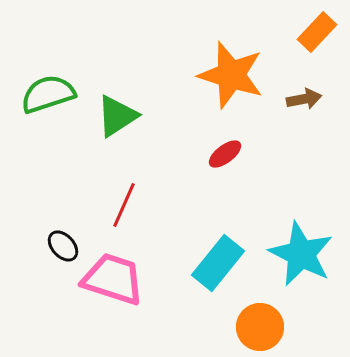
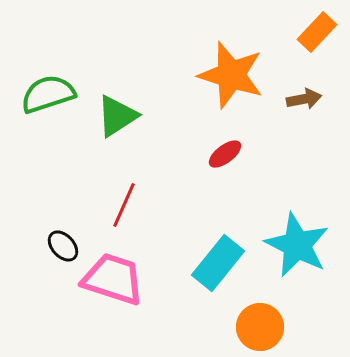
cyan star: moved 4 px left, 9 px up
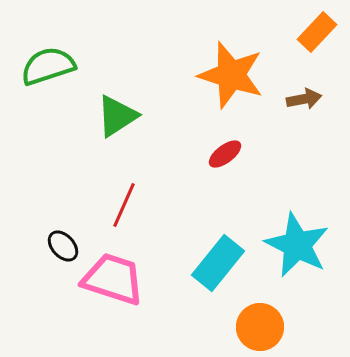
green semicircle: moved 28 px up
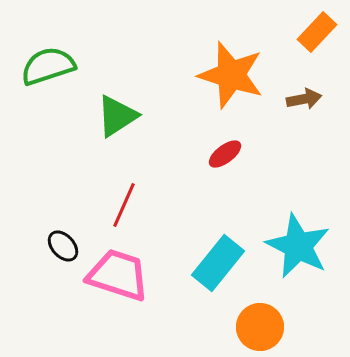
cyan star: moved 1 px right, 1 px down
pink trapezoid: moved 5 px right, 4 px up
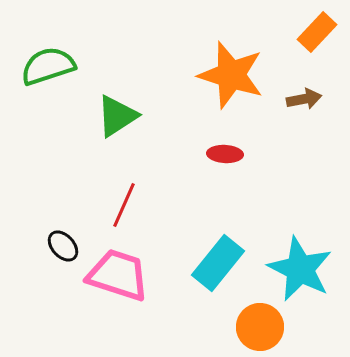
red ellipse: rotated 40 degrees clockwise
cyan star: moved 2 px right, 23 px down
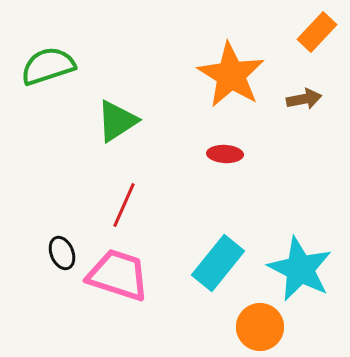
orange star: rotated 14 degrees clockwise
green triangle: moved 5 px down
black ellipse: moved 1 px left, 7 px down; rotated 20 degrees clockwise
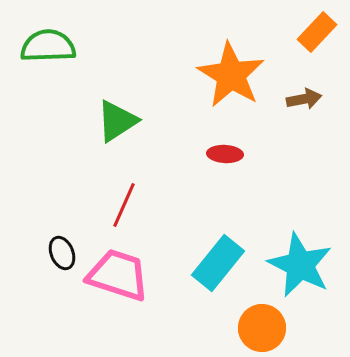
green semicircle: moved 20 px up; rotated 16 degrees clockwise
cyan star: moved 4 px up
orange circle: moved 2 px right, 1 px down
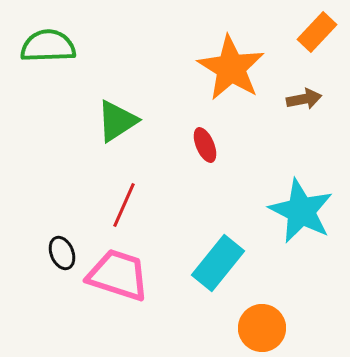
orange star: moved 7 px up
red ellipse: moved 20 px left, 9 px up; rotated 64 degrees clockwise
cyan star: moved 1 px right, 54 px up
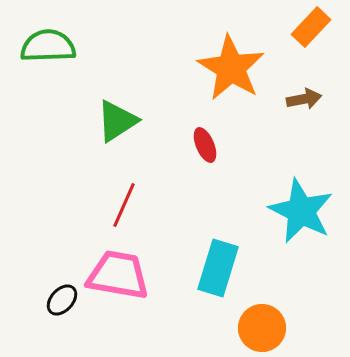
orange rectangle: moved 6 px left, 5 px up
black ellipse: moved 47 px down; rotated 64 degrees clockwise
cyan rectangle: moved 5 px down; rotated 22 degrees counterclockwise
pink trapezoid: rotated 8 degrees counterclockwise
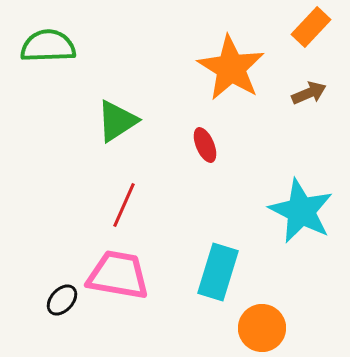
brown arrow: moved 5 px right, 6 px up; rotated 12 degrees counterclockwise
cyan rectangle: moved 4 px down
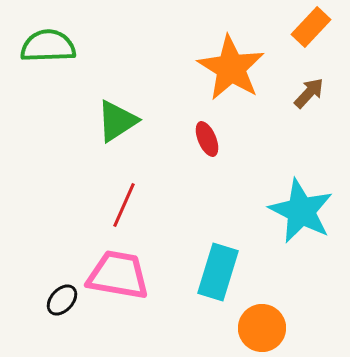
brown arrow: rotated 24 degrees counterclockwise
red ellipse: moved 2 px right, 6 px up
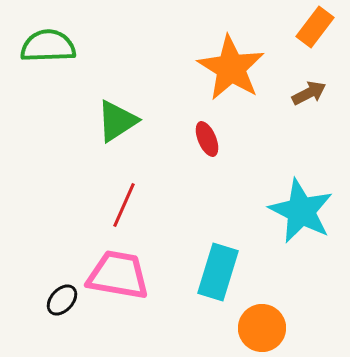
orange rectangle: moved 4 px right; rotated 6 degrees counterclockwise
brown arrow: rotated 20 degrees clockwise
